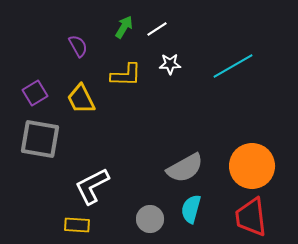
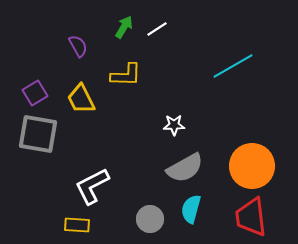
white star: moved 4 px right, 61 px down
gray square: moved 2 px left, 5 px up
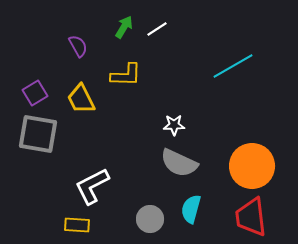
gray semicircle: moved 6 px left, 5 px up; rotated 54 degrees clockwise
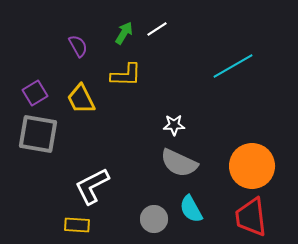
green arrow: moved 6 px down
cyan semicircle: rotated 44 degrees counterclockwise
gray circle: moved 4 px right
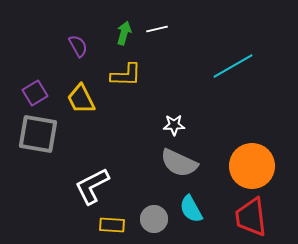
white line: rotated 20 degrees clockwise
green arrow: rotated 15 degrees counterclockwise
yellow rectangle: moved 35 px right
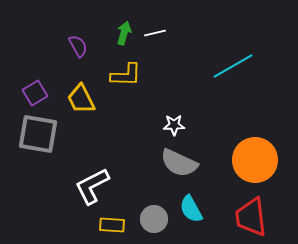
white line: moved 2 px left, 4 px down
orange circle: moved 3 px right, 6 px up
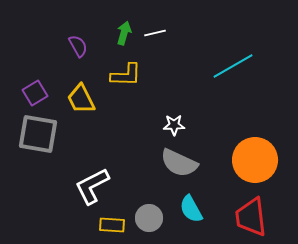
gray circle: moved 5 px left, 1 px up
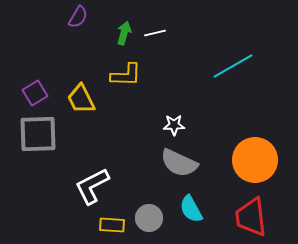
purple semicircle: moved 29 px up; rotated 60 degrees clockwise
gray square: rotated 12 degrees counterclockwise
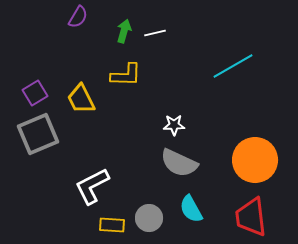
green arrow: moved 2 px up
gray square: rotated 21 degrees counterclockwise
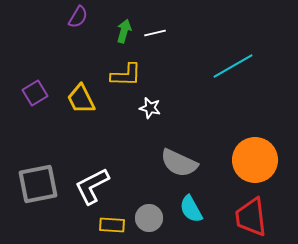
white star: moved 24 px left, 17 px up; rotated 15 degrees clockwise
gray square: moved 50 px down; rotated 12 degrees clockwise
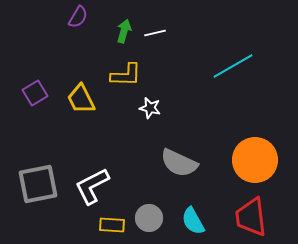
cyan semicircle: moved 2 px right, 12 px down
